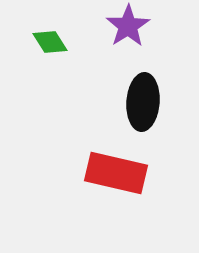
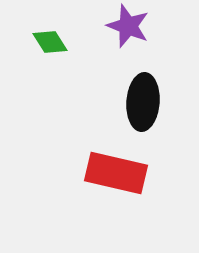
purple star: rotated 18 degrees counterclockwise
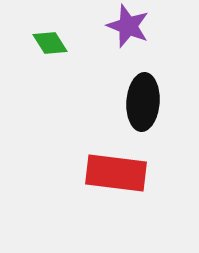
green diamond: moved 1 px down
red rectangle: rotated 6 degrees counterclockwise
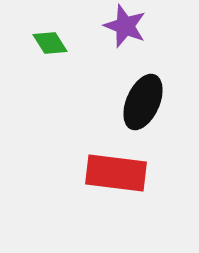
purple star: moved 3 px left
black ellipse: rotated 20 degrees clockwise
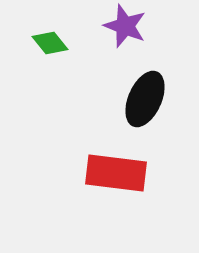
green diamond: rotated 6 degrees counterclockwise
black ellipse: moved 2 px right, 3 px up
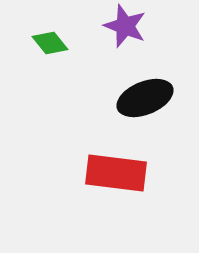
black ellipse: moved 1 px up; rotated 44 degrees clockwise
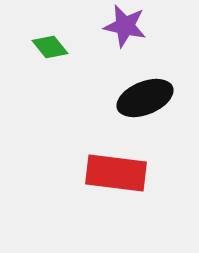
purple star: rotated 9 degrees counterclockwise
green diamond: moved 4 px down
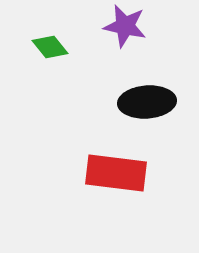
black ellipse: moved 2 px right, 4 px down; rotated 18 degrees clockwise
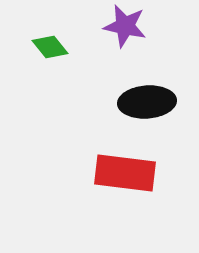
red rectangle: moved 9 px right
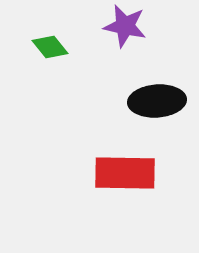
black ellipse: moved 10 px right, 1 px up
red rectangle: rotated 6 degrees counterclockwise
